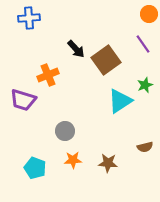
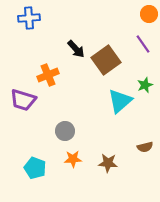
cyan triangle: rotated 8 degrees counterclockwise
orange star: moved 1 px up
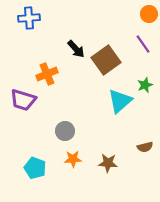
orange cross: moved 1 px left, 1 px up
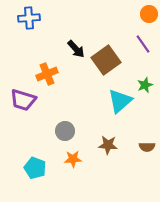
brown semicircle: moved 2 px right; rotated 14 degrees clockwise
brown star: moved 18 px up
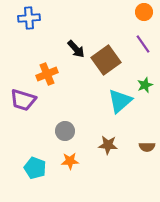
orange circle: moved 5 px left, 2 px up
orange star: moved 3 px left, 2 px down
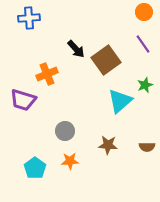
cyan pentagon: rotated 15 degrees clockwise
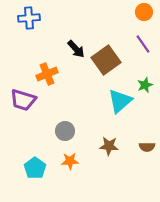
brown star: moved 1 px right, 1 px down
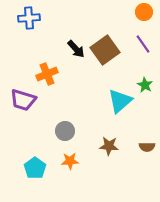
brown square: moved 1 px left, 10 px up
green star: rotated 21 degrees counterclockwise
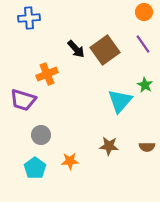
cyan triangle: rotated 8 degrees counterclockwise
gray circle: moved 24 px left, 4 px down
